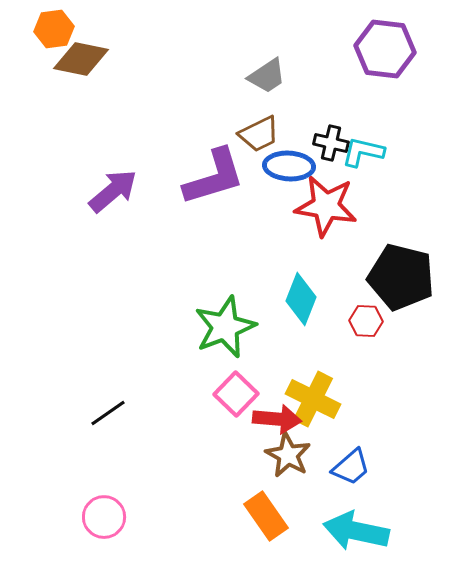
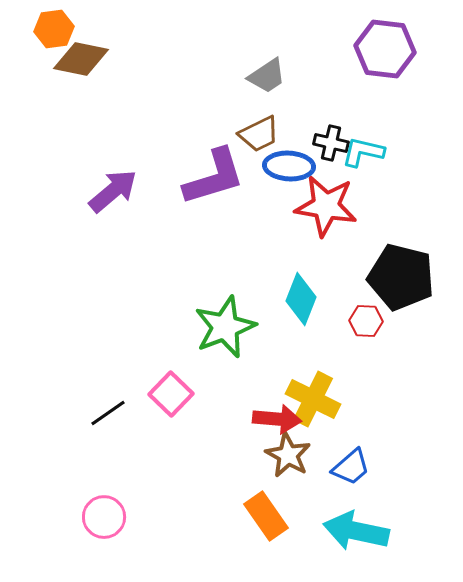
pink square: moved 65 px left
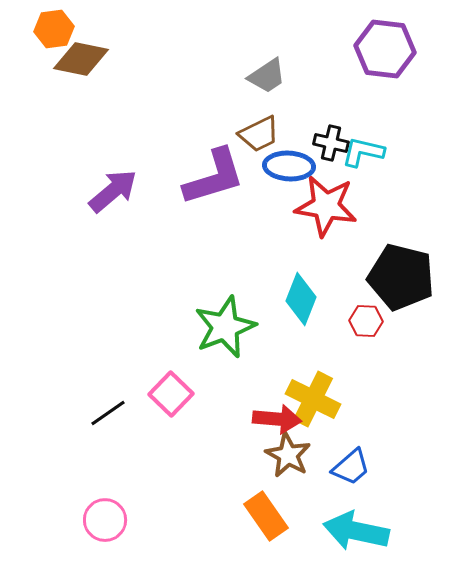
pink circle: moved 1 px right, 3 px down
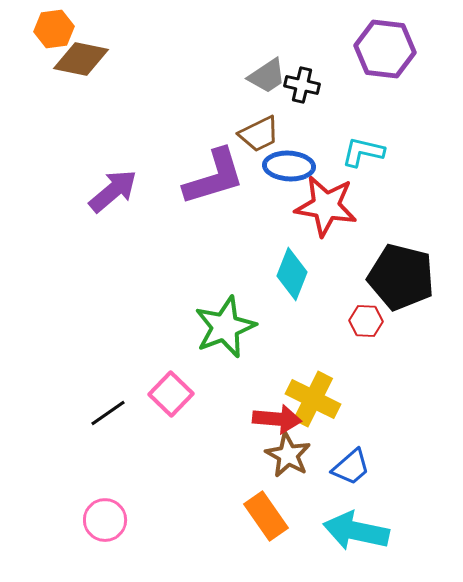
black cross: moved 29 px left, 58 px up
cyan diamond: moved 9 px left, 25 px up
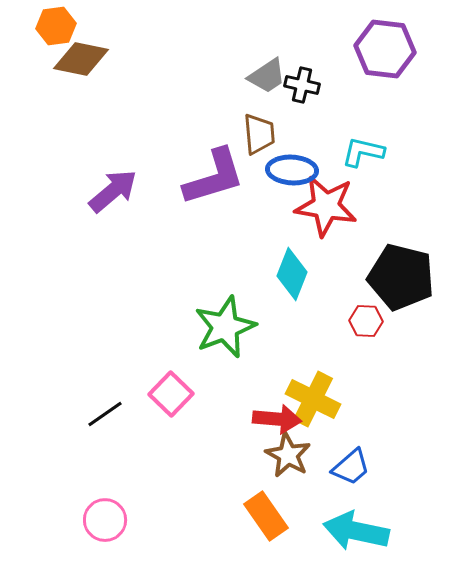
orange hexagon: moved 2 px right, 3 px up
brown trapezoid: rotated 69 degrees counterclockwise
blue ellipse: moved 3 px right, 4 px down
black line: moved 3 px left, 1 px down
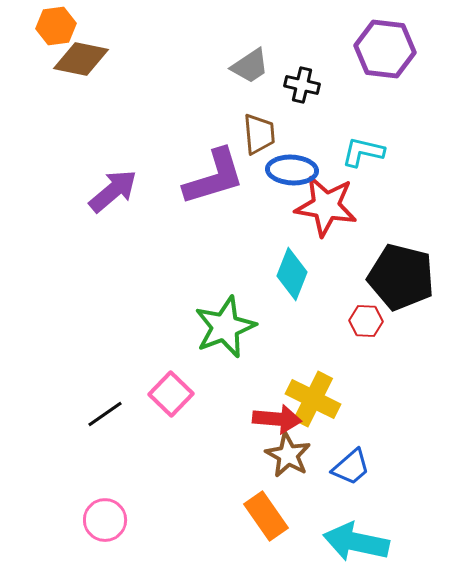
gray trapezoid: moved 17 px left, 10 px up
cyan arrow: moved 11 px down
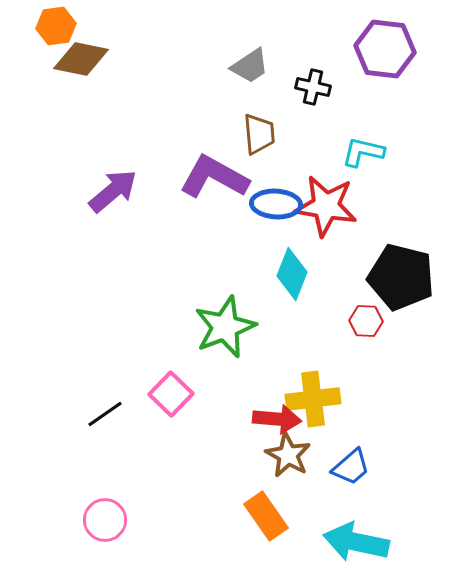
black cross: moved 11 px right, 2 px down
blue ellipse: moved 16 px left, 34 px down
purple L-shape: rotated 134 degrees counterclockwise
yellow cross: rotated 34 degrees counterclockwise
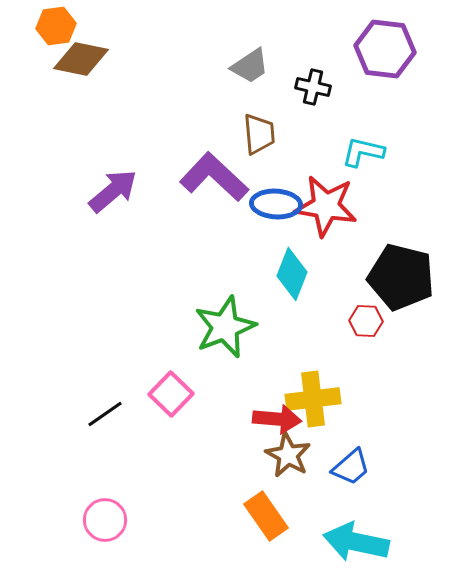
purple L-shape: rotated 14 degrees clockwise
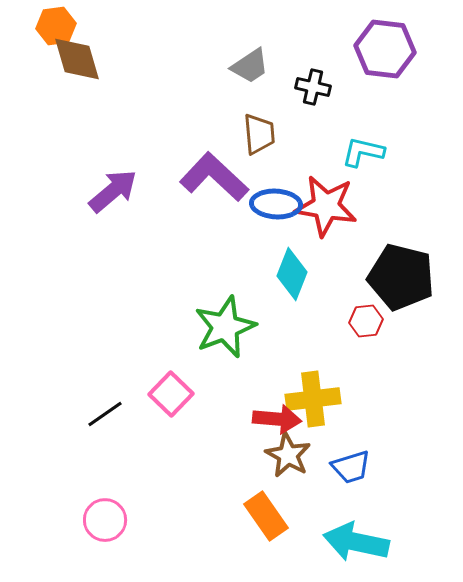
brown diamond: moved 4 px left; rotated 62 degrees clockwise
red hexagon: rotated 8 degrees counterclockwise
blue trapezoid: rotated 24 degrees clockwise
